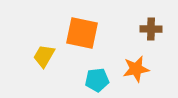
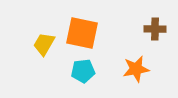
brown cross: moved 4 px right
yellow trapezoid: moved 12 px up
cyan pentagon: moved 14 px left, 9 px up
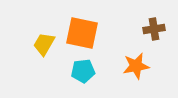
brown cross: moved 1 px left; rotated 10 degrees counterclockwise
orange star: moved 3 px up
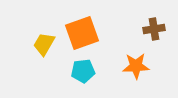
orange square: rotated 32 degrees counterclockwise
orange star: rotated 8 degrees clockwise
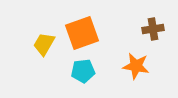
brown cross: moved 1 px left
orange star: rotated 12 degrees clockwise
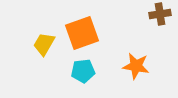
brown cross: moved 7 px right, 15 px up
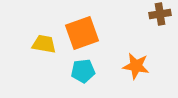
yellow trapezoid: rotated 70 degrees clockwise
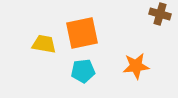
brown cross: rotated 25 degrees clockwise
orange square: rotated 8 degrees clockwise
orange star: rotated 16 degrees counterclockwise
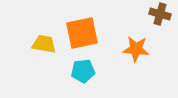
orange star: moved 17 px up; rotated 12 degrees clockwise
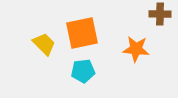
brown cross: rotated 15 degrees counterclockwise
yellow trapezoid: rotated 35 degrees clockwise
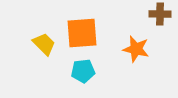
orange square: rotated 8 degrees clockwise
orange star: rotated 8 degrees clockwise
